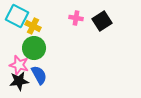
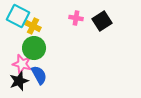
cyan square: moved 1 px right
pink star: moved 3 px right, 1 px up
black star: rotated 12 degrees counterclockwise
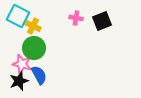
black square: rotated 12 degrees clockwise
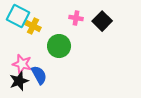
black square: rotated 24 degrees counterclockwise
green circle: moved 25 px right, 2 px up
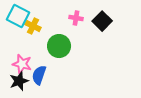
blue semicircle: rotated 132 degrees counterclockwise
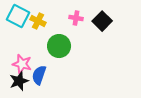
yellow cross: moved 5 px right, 5 px up
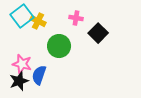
cyan square: moved 4 px right; rotated 25 degrees clockwise
black square: moved 4 px left, 12 px down
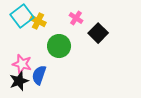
pink cross: rotated 24 degrees clockwise
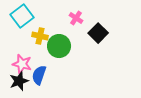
yellow cross: moved 2 px right, 15 px down; rotated 14 degrees counterclockwise
